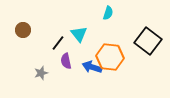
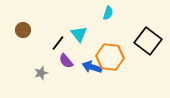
purple semicircle: rotated 28 degrees counterclockwise
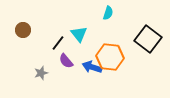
black square: moved 2 px up
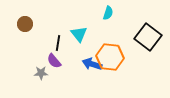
brown circle: moved 2 px right, 6 px up
black square: moved 2 px up
black line: rotated 28 degrees counterclockwise
purple semicircle: moved 12 px left
blue arrow: moved 3 px up
gray star: rotated 16 degrees clockwise
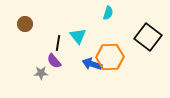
cyan triangle: moved 1 px left, 2 px down
orange hexagon: rotated 8 degrees counterclockwise
